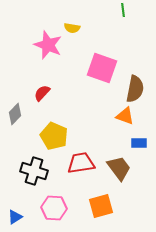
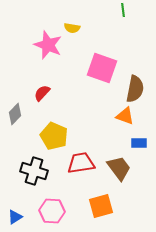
pink hexagon: moved 2 px left, 3 px down
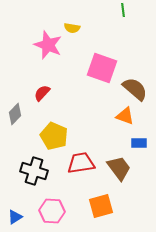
brown semicircle: rotated 60 degrees counterclockwise
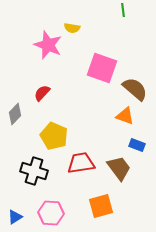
blue rectangle: moved 2 px left, 2 px down; rotated 21 degrees clockwise
pink hexagon: moved 1 px left, 2 px down
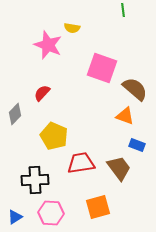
black cross: moved 1 px right, 9 px down; rotated 20 degrees counterclockwise
orange square: moved 3 px left, 1 px down
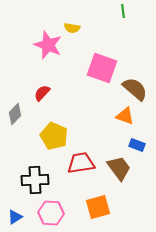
green line: moved 1 px down
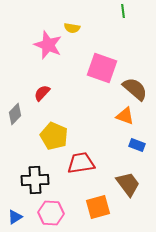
brown trapezoid: moved 9 px right, 16 px down
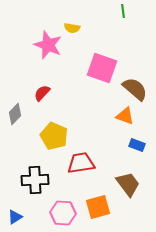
pink hexagon: moved 12 px right
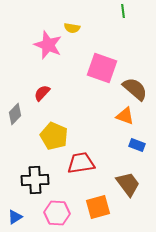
pink hexagon: moved 6 px left
